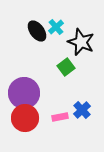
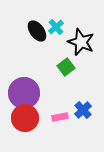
blue cross: moved 1 px right
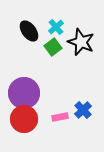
black ellipse: moved 8 px left
green square: moved 13 px left, 20 px up
red circle: moved 1 px left, 1 px down
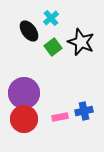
cyan cross: moved 5 px left, 9 px up
blue cross: moved 1 px right, 1 px down; rotated 30 degrees clockwise
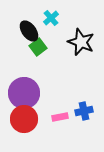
green square: moved 15 px left
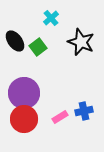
black ellipse: moved 14 px left, 10 px down
pink rectangle: rotated 21 degrees counterclockwise
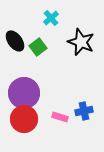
pink rectangle: rotated 49 degrees clockwise
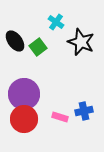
cyan cross: moved 5 px right, 4 px down; rotated 14 degrees counterclockwise
purple circle: moved 1 px down
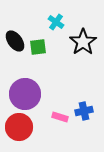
black star: moved 2 px right; rotated 16 degrees clockwise
green square: rotated 30 degrees clockwise
purple circle: moved 1 px right
red circle: moved 5 px left, 8 px down
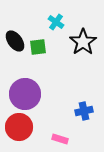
pink rectangle: moved 22 px down
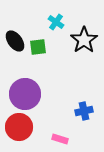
black star: moved 1 px right, 2 px up
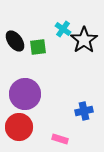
cyan cross: moved 7 px right, 7 px down
